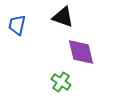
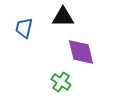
black triangle: rotated 20 degrees counterclockwise
blue trapezoid: moved 7 px right, 3 px down
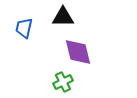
purple diamond: moved 3 px left
green cross: moved 2 px right; rotated 30 degrees clockwise
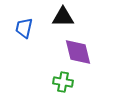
green cross: rotated 36 degrees clockwise
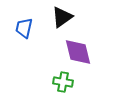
black triangle: moved 1 px left; rotated 35 degrees counterclockwise
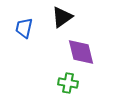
purple diamond: moved 3 px right
green cross: moved 5 px right, 1 px down
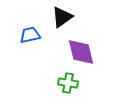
blue trapezoid: moved 6 px right, 7 px down; rotated 65 degrees clockwise
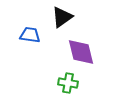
blue trapezoid: rotated 20 degrees clockwise
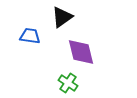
blue trapezoid: moved 1 px down
green cross: rotated 24 degrees clockwise
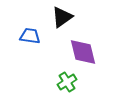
purple diamond: moved 2 px right
green cross: moved 1 px left, 1 px up; rotated 24 degrees clockwise
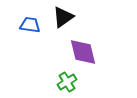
black triangle: moved 1 px right
blue trapezoid: moved 11 px up
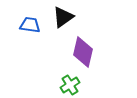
purple diamond: rotated 28 degrees clockwise
green cross: moved 3 px right, 3 px down
